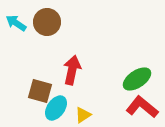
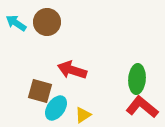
red arrow: rotated 84 degrees counterclockwise
green ellipse: rotated 52 degrees counterclockwise
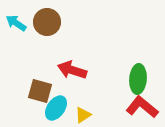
green ellipse: moved 1 px right
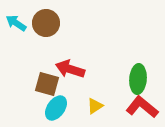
brown circle: moved 1 px left, 1 px down
red arrow: moved 2 px left, 1 px up
brown square: moved 7 px right, 7 px up
yellow triangle: moved 12 px right, 9 px up
